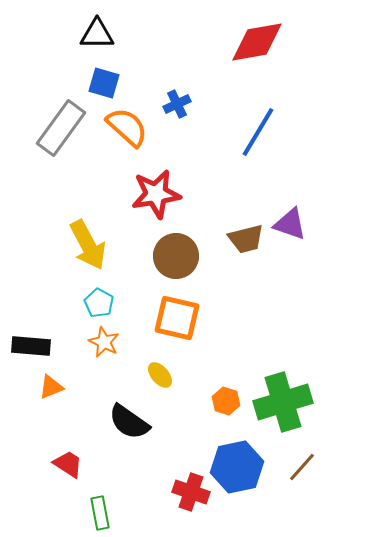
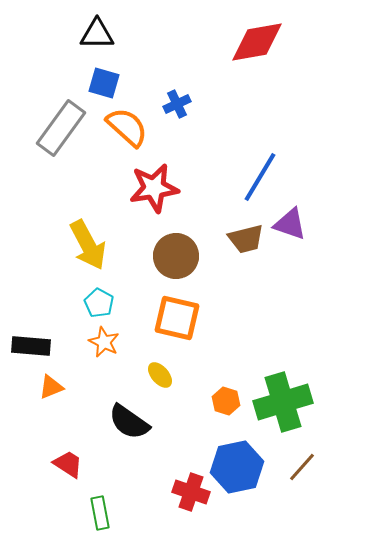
blue line: moved 2 px right, 45 px down
red star: moved 2 px left, 6 px up
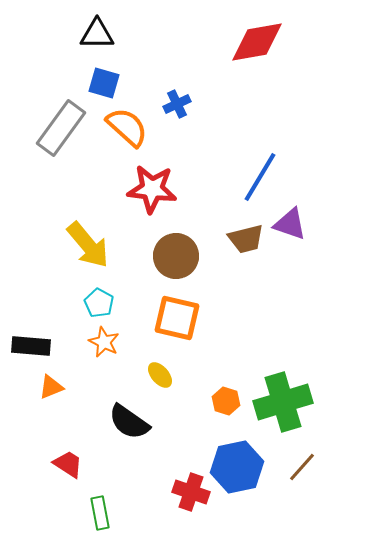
red star: moved 2 px left, 1 px down; rotated 15 degrees clockwise
yellow arrow: rotated 12 degrees counterclockwise
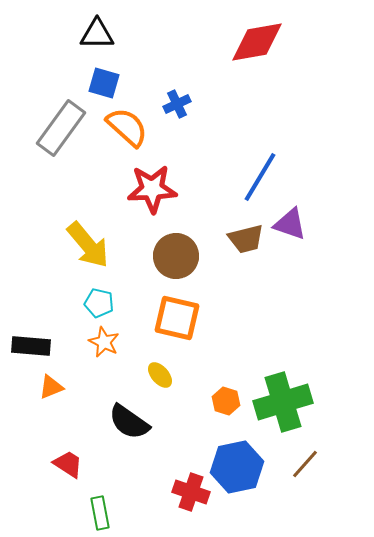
red star: rotated 9 degrees counterclockwise
cyan pentagon: rotated 16 degrees counterclockwise
brown line: moved 3 px right, 3 px up
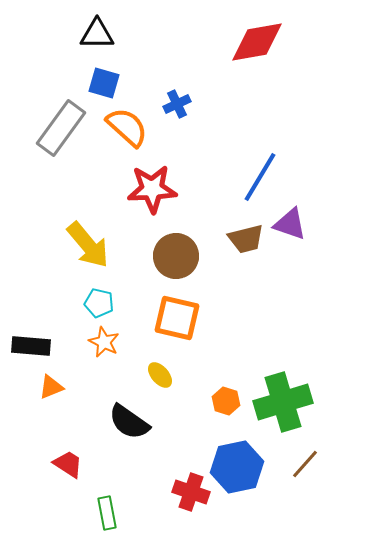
green rectangle: moved 7 px right
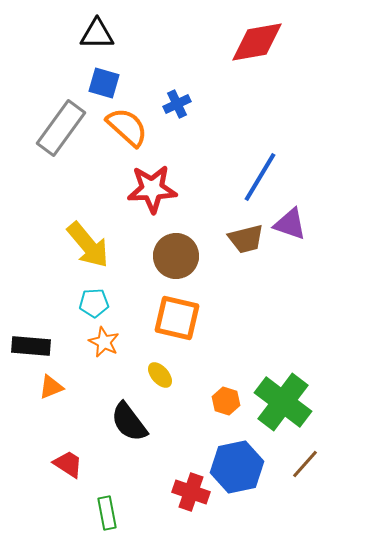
cyan pentagon: moved 5 px left; rotated 16 degrees counterclockwise
green cross: rotated 36 degrees counterclockwise
black semicircle: rotated 18 degrees clockwise
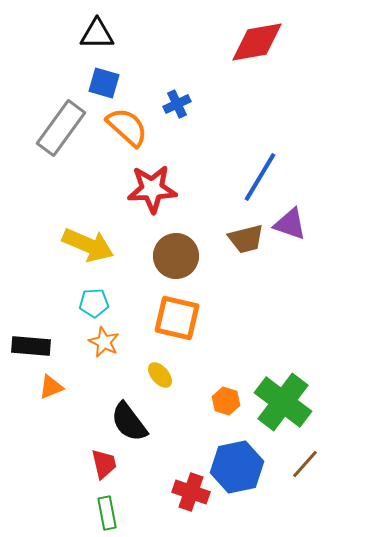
yellow arrow: rotated 27 degrees counterclockwise
red trapezoid: moved 36 px right; rotated 44 degrees clockwise
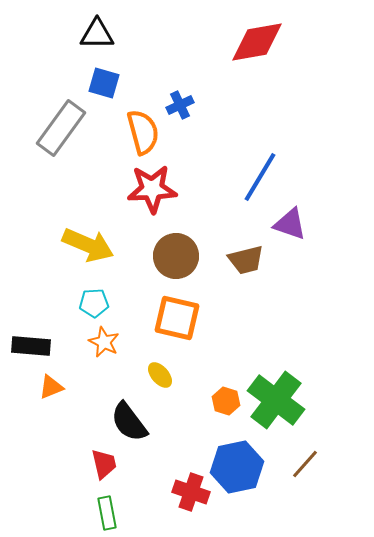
blue cross: moved 3 px right, 1 px down
orange semicircle: moved 16 px right, 5 px down; rotated 33 degrees clockwise
brown trapezoid: moved 21 px down
green cross: moved 7 px left, 2 px up
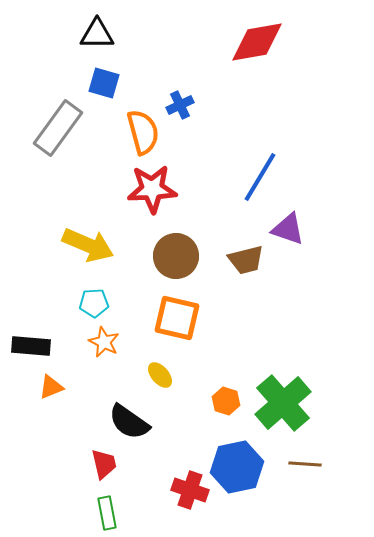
gray rectangle: moved 3 px left
purple triangle: moved 2 px left, 5 px down
green cross: moved 7 px right, 3 px down; rotated 12 degrees clockwise
black semicircle: rotated 18 degrees counterclockwise
brown line: rotated 52 degrees clockwise
red cross: moved 1 px left, 2 px up
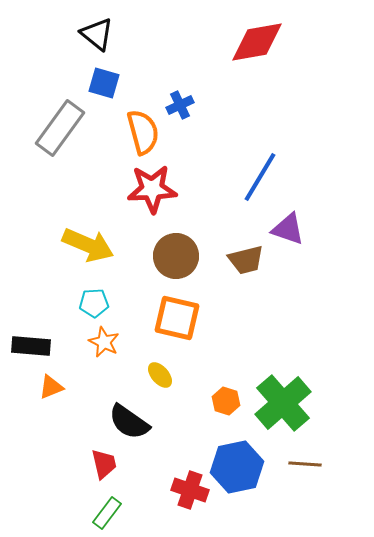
black triangle: rotated 39 degrees clockwise
gray rectangle: moved 2 px right
green rectangle: rotated 48 degrees clockwise
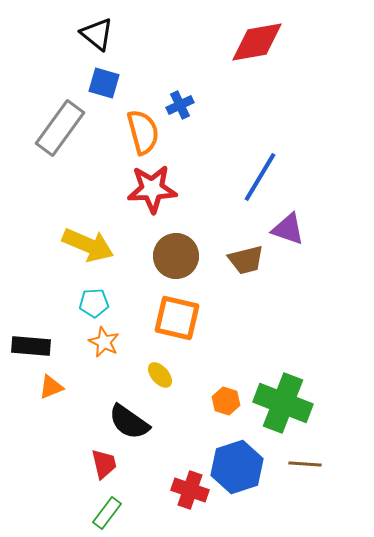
green cross: rotated 28 degrees counterclockwise
blue hexagon: rotated 6 degrees counterclockwise
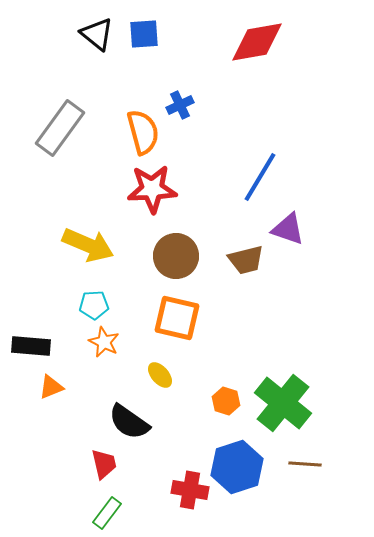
blue square: moved 40 px right, 49 px up; rotated 20 degrees counterclockwise
cyan pentagon: moved 2 px down
green cross: rotated 18 degrees clockwise
red cross: rotated 9 degrees counterclockwise
